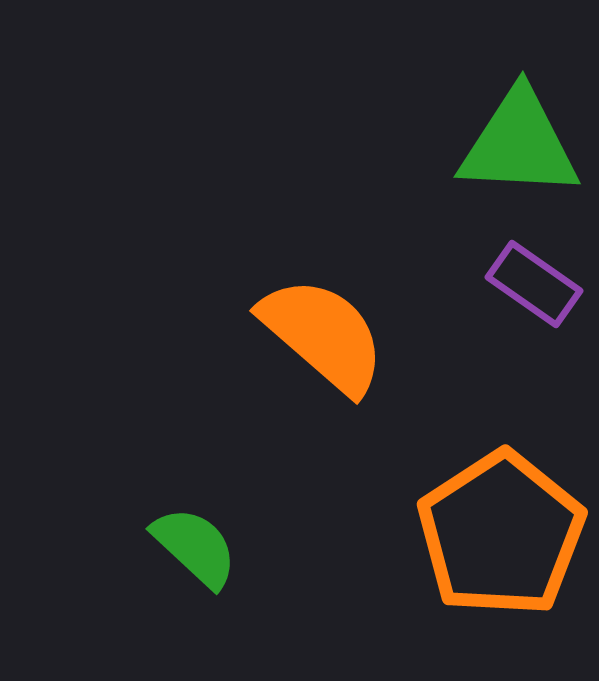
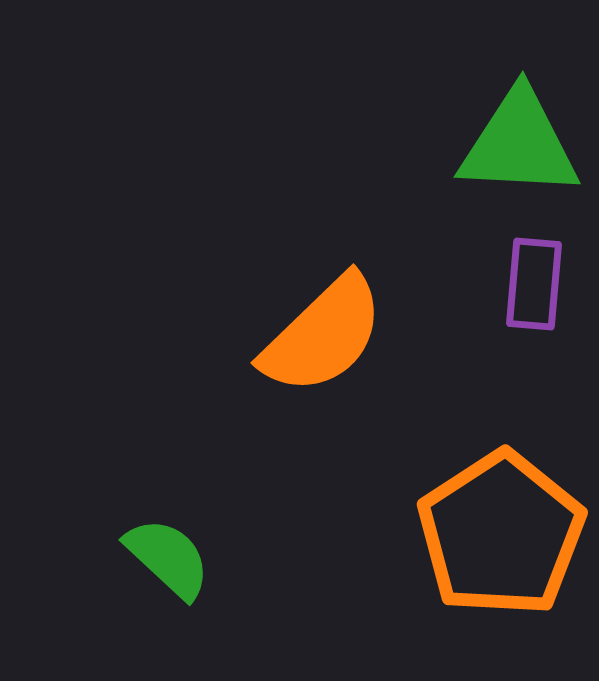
purple rectangle: rotated 60 degrees clockwise
orange semicircle: rotated 95 degrees clockwise
green semicircle: moved 27 px left, 11 px down
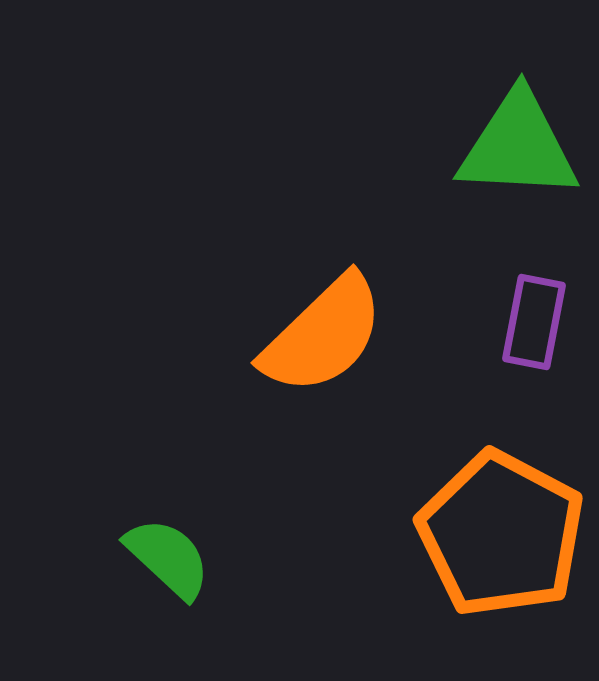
green triangle: moved 1 px left, 2 px down
purple rectangle: moved 38 px down; rotated 6 degrees clockwise
orange pentagon: rotated 11 degrees counterclockwise
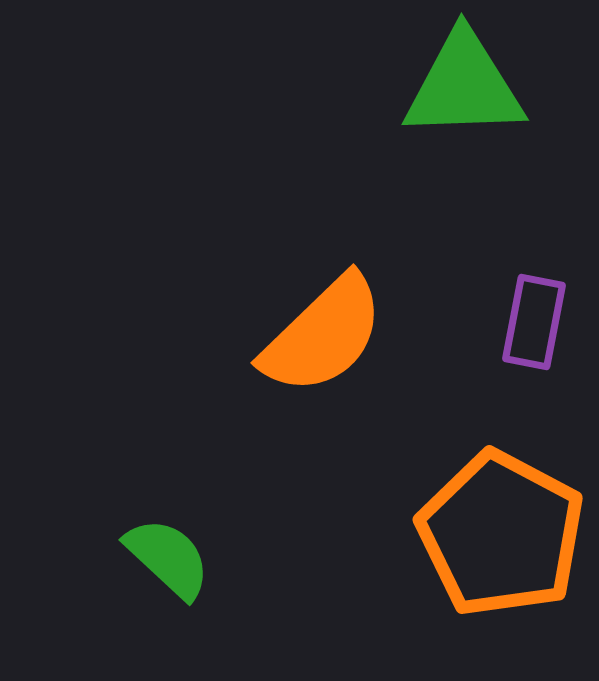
green triangle: moved 54 px left, 60 px up; rotated 5 degrees counterclockwise
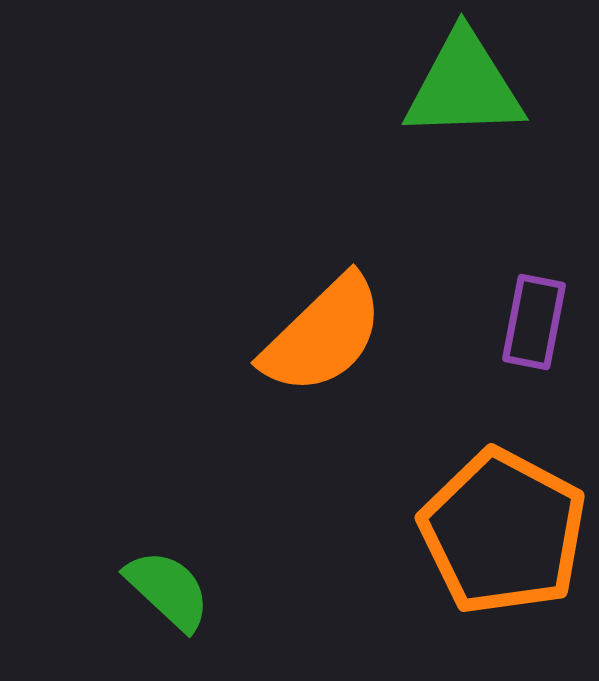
orange pentagon: moved 2 px right, 2 px up
green semicircle: moved 32 px down
